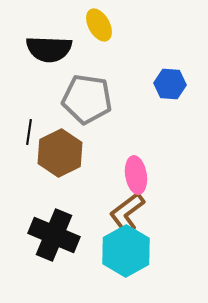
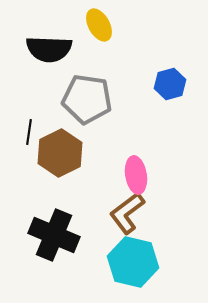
blue hexagon: rotated 20 degrees counterclockwise
cyan hexagon: moved 7 px right, 11 px down; rotated 18 degrees counterclockwise
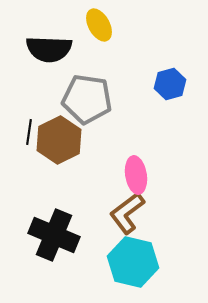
brown hexagon: moved 1 px left, 13 px up
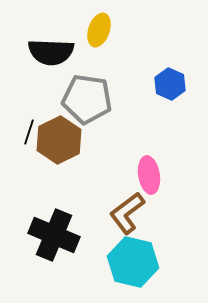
yellow ellipse: moved 5 px down; rotated 48 degrees clockwise
black semicircle: moved 2 px right, 3 px down
blue hexagon: rotated 20 degrees counterclockwise
black line: rotated 10 degrees clockwise
pink ellipse: moved 13 px right
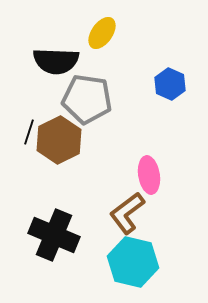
yellow ellipse: moved 3 px right, 3 px down; rotated 16 degrees clockwise
black semicircle: moved 5 px right, 9 px down
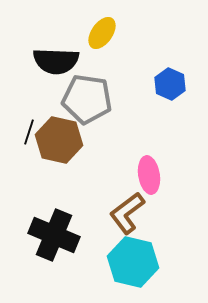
brown hexagon: rotated 21 degrees counterclockwise
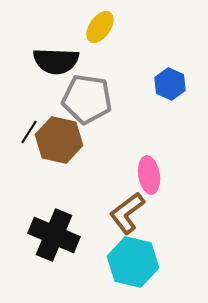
yellow ellipse: moved 2 px left, 6 px up
black line: rotated 15 degrees clockwise
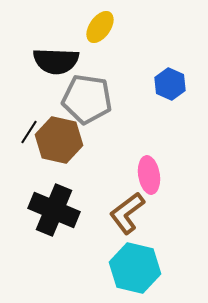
black cross: moved 25 px up
cyan hexagon: moved 2 px right, 6 px down
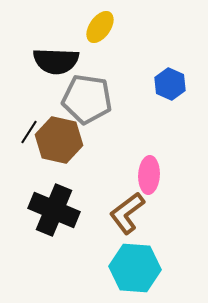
pink ellipse: rotated 12 degrees clockwise
cyan hexagon: rotated 9 degrees counterclockwise
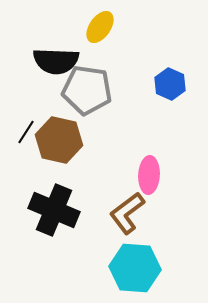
gray pentagon: moved 9 px up
black line: moved 3 px left
